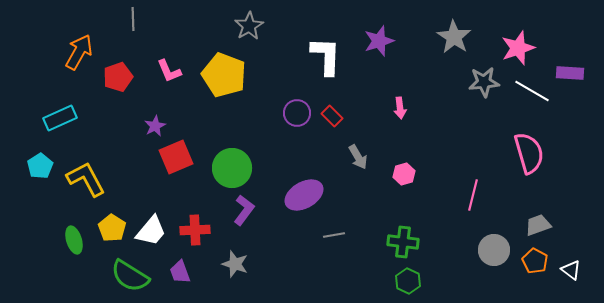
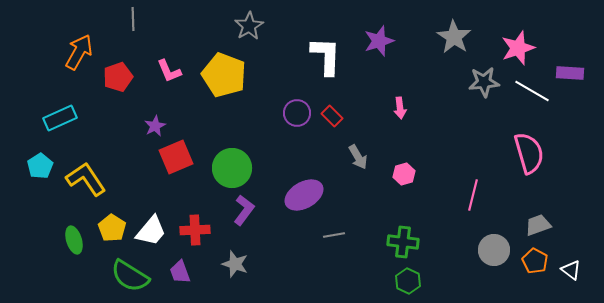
yellow L-shape at (86, 179): rotated 6 degrees counterclockwise
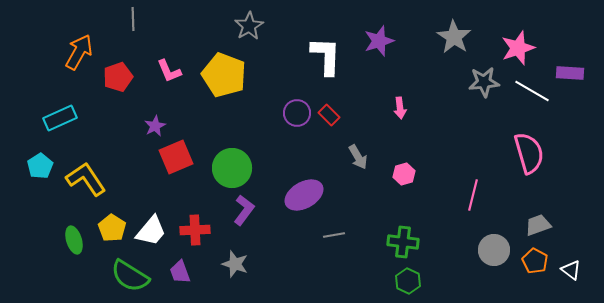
red rectangle at (332, 116): moved 3 px left, 1 px up
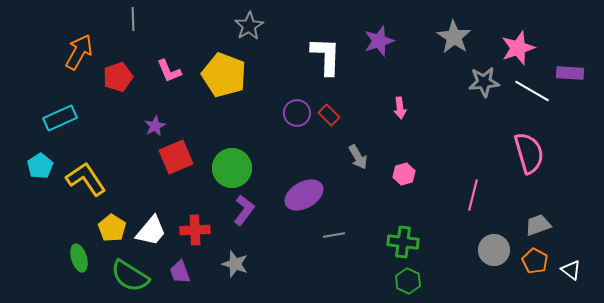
green ellipse at (74, 240): moved 5 px right, 18 px down
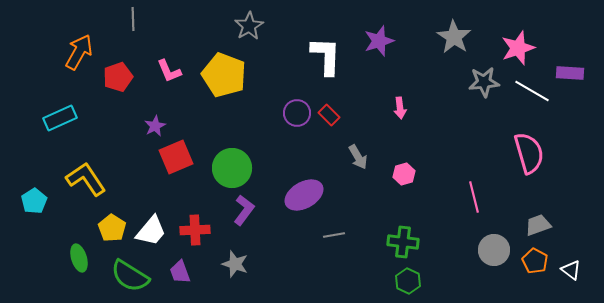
cyan pentagon at (40, 166): moved 6 px left, 35 px down
pink line at (473, 195): moved 1 px right, 2 px down; rotated 28 degrees counterclockwise
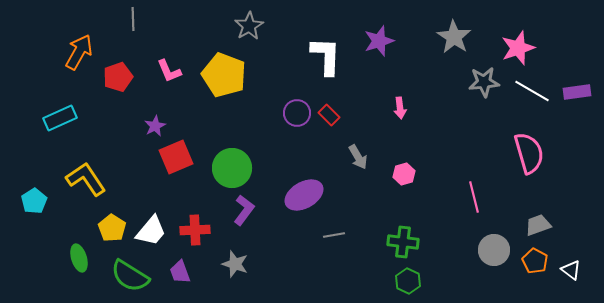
purple rectangle at (570, 73): moved 7 px right, 19 px down; rotated 12 degrees counterclockwise
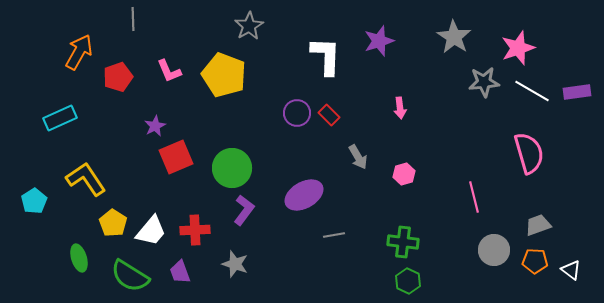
yellow pentagon at (112, 228): moved 1 px right, 5 px up
orange pentagon at (535, 261): rotated 25 degrees counterclockwise
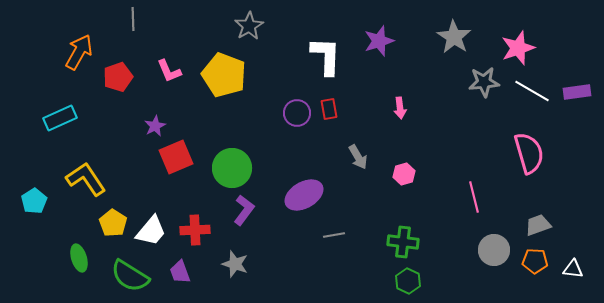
red rectangle at (329, 115): moved 6 px up; rotated 35 degrees clockwise
white triangle at (571, 270): moved 2 px right, 1 px up; rotated 30 degrees counterclockwise
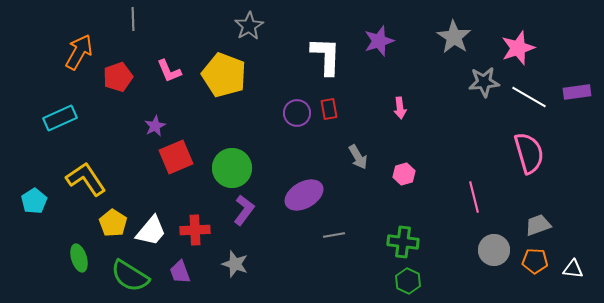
white line at (532, 91): moved 3 px left, 6 px down
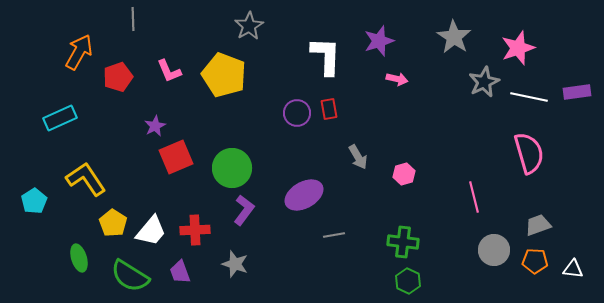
gray star at (484, 82): rotated 20 degrees counterclockwise
white line at (529, 97): rotated 18 degrees counterclockwise
pink arrow at (400, 108): moved 3 px left, 29 px up; rotated 70 degrees counterclockwise
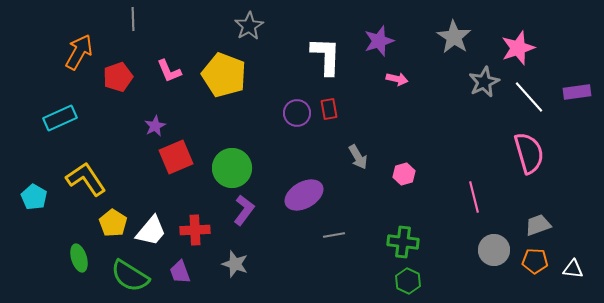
white line at (529, 97): rotated 36 degrees clockwise
cyan pentagon at (34, 201): moved 4 px up; rotated 10 degrees counterclockwise
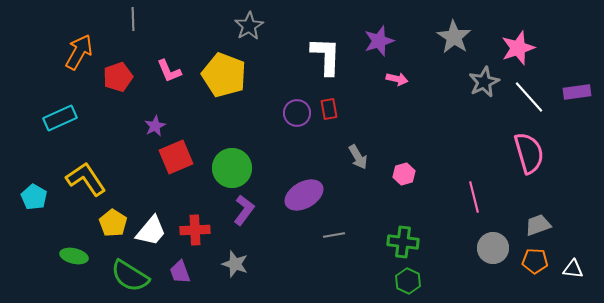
gray circle at (494, 250): moved 1 px left, 2 px up
green ellipse at (79, 258): moved 5 px left, 2 px up; rotated 60 degrees counterclockwise
